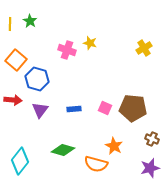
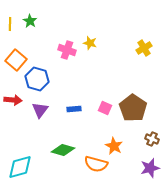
brown pentagon: rotated 28 degrees clockwise
cyan diamond: moved 6 px down; rotated 36 degrees clockwise
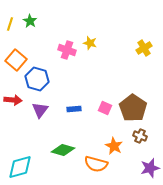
yellow line: rotated 16 degrees clockwise
brown cross: moved 12 px left, 3 px up
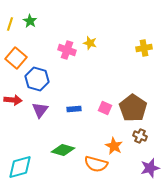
yellow cross: rotated 21 degrees clockwise
orange square: moved 2 px up
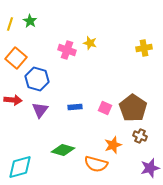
blue rectangle: moved 1 px right, 2 px up
orange star: moved 1 px left, 1 px up; rotated 24 degrees clockwise
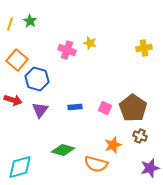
orange square: moved 1 px right, 2 px down
red arrow: rotated 12 degrees clockwise
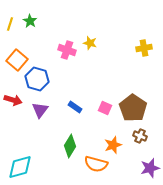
blue rectangle: rotated 40 degrees clockwise
green diamond: moved 7 px right, 4 px up; rotated 75 degrees counterclockwise
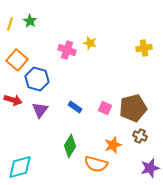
brown pentagon: rotated 24 degrees clockwise
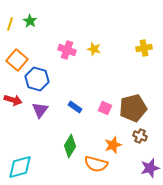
yellow star: moved 4 px right, 6 px down
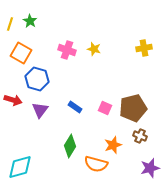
orange square: moved 4 px right, 7 px up; rotated 10 degrees counterclockwise
